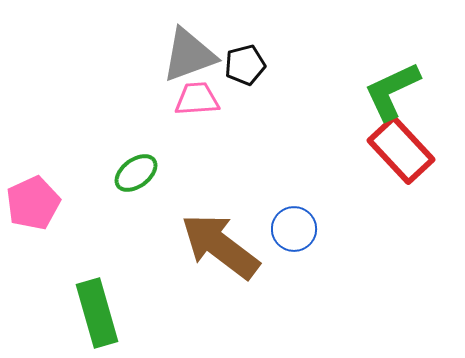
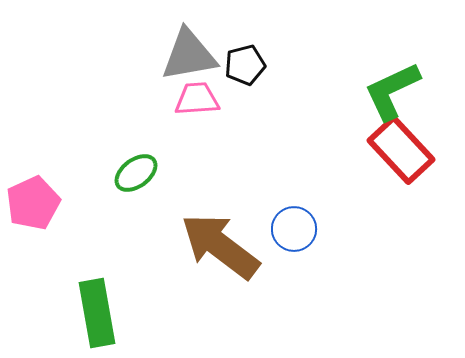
gray triangle: rotated 10 degrees clockwise
green rectangle: rotated 6 degrees clockwise
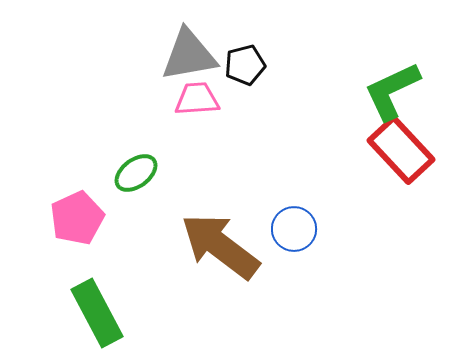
pink pentagon: moved 44 px right, 15 px down
green rectangle: rotated 18 degrees counterclockwise
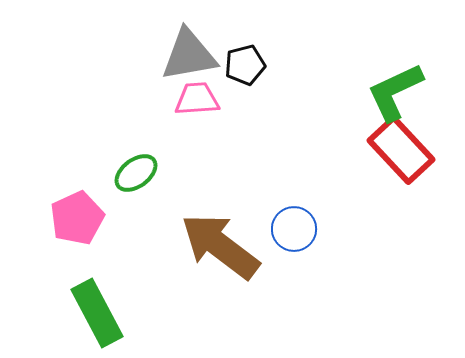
green L-shape: moved 3 px right, 1 px down
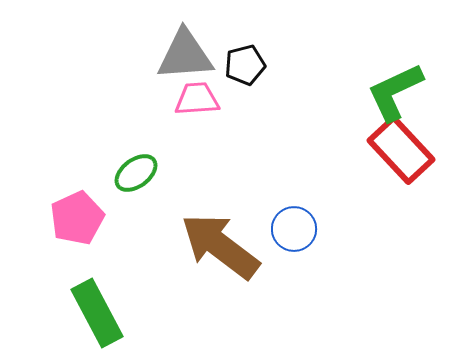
gray triangle: moved 4 px left; rotated 6 degrees clockwise
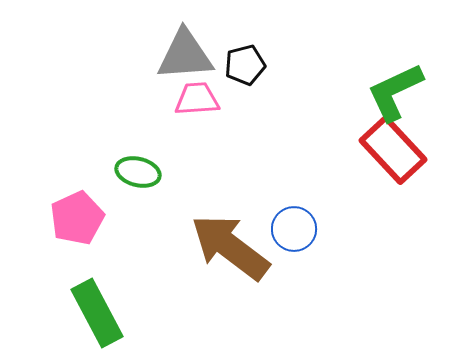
red rectangle: moved 8 px left
green ellipse: moved 2 px right, 1 px up; rotated 51 degrees clockwise
brown arrow: moved 10 px right, 1 px down
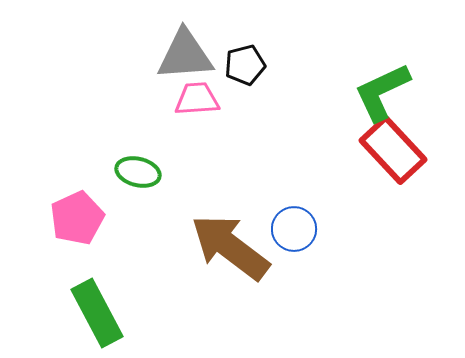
green L-shape: moved 13 px left
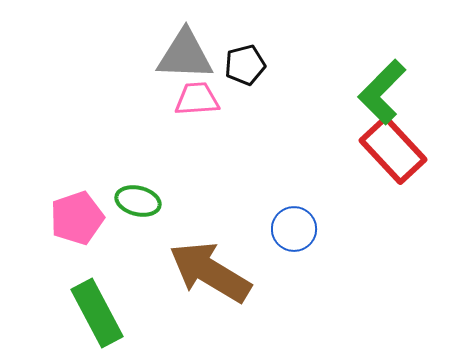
gray triangle: rotated 6 degrees clockwise
green L-shape: rotated 20 degrees counterclockwise
green ellipse: moved 29 px down
pink pentagon: rotated 6 degrees clockwise
brown arrow: moved 20 px left, 25 px down; rotated 6 degrees counterclockwise
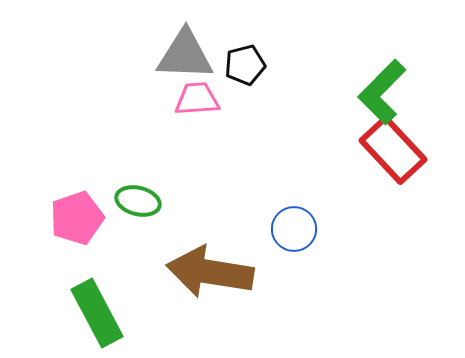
brown arrow: rotated 22 degrees counterclockwise
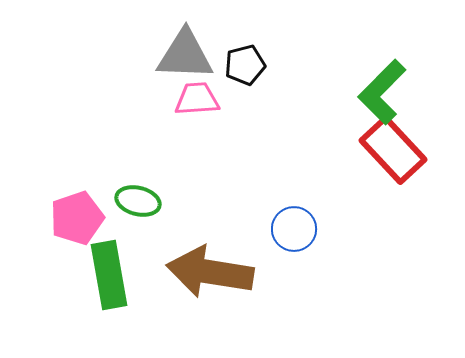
green rectangle: moved 12 px right, 38 px up; rotated 18 degrees clockwise
